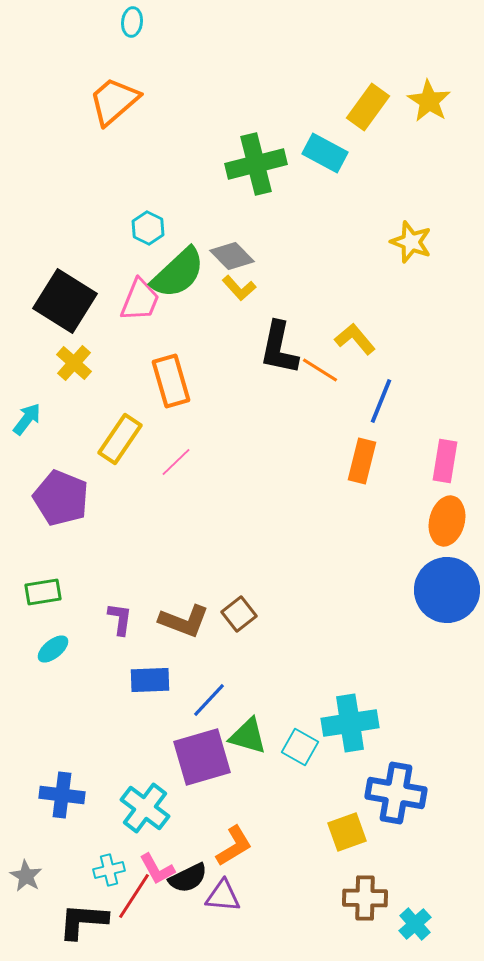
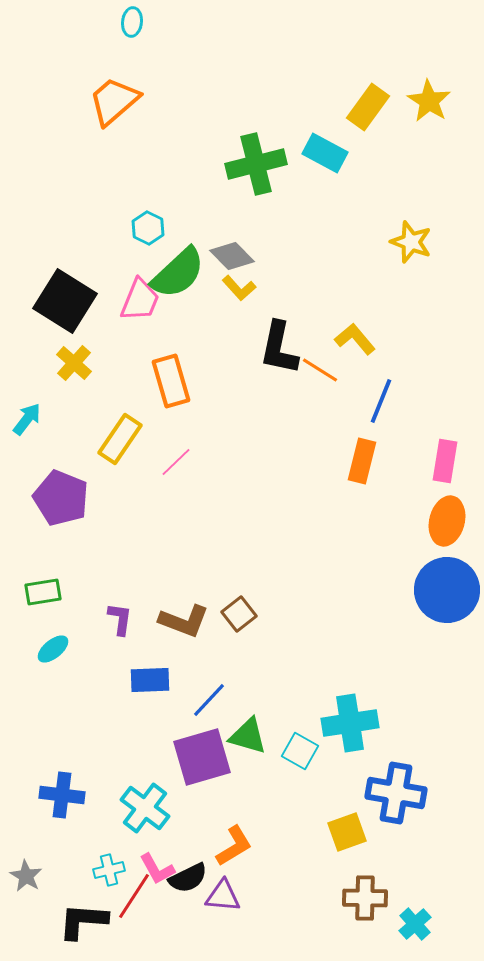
cyan square at (300, 747): moved 4 px down
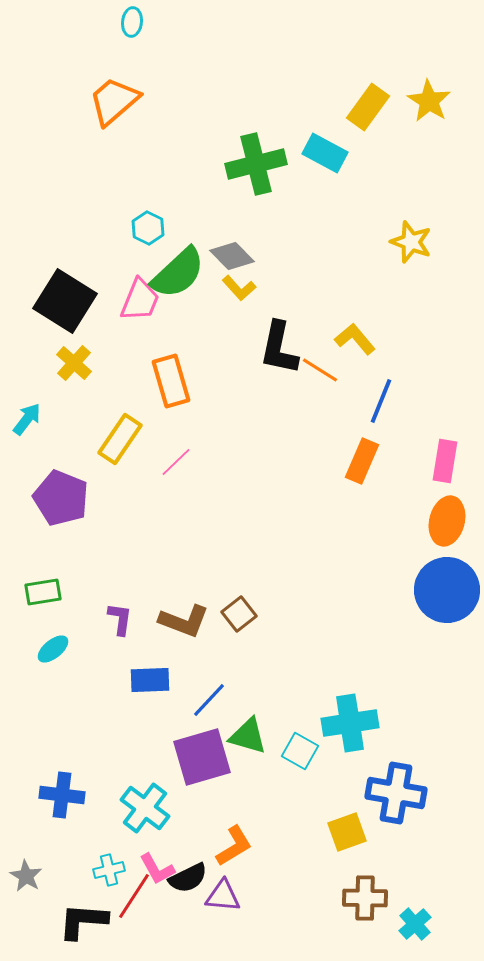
orange rectangle at (362, 461): rotated 9 degrees clockwise
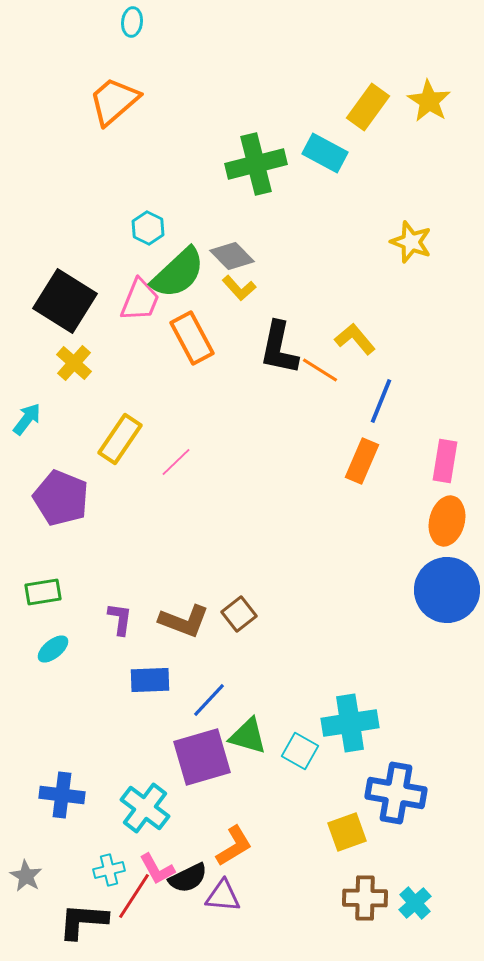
orange rectangle at (171, 381): moved 21 px right, 43 px up; rotated 12 degrees counterclockwise
cyan cross at (415, 924): moved 21 px up
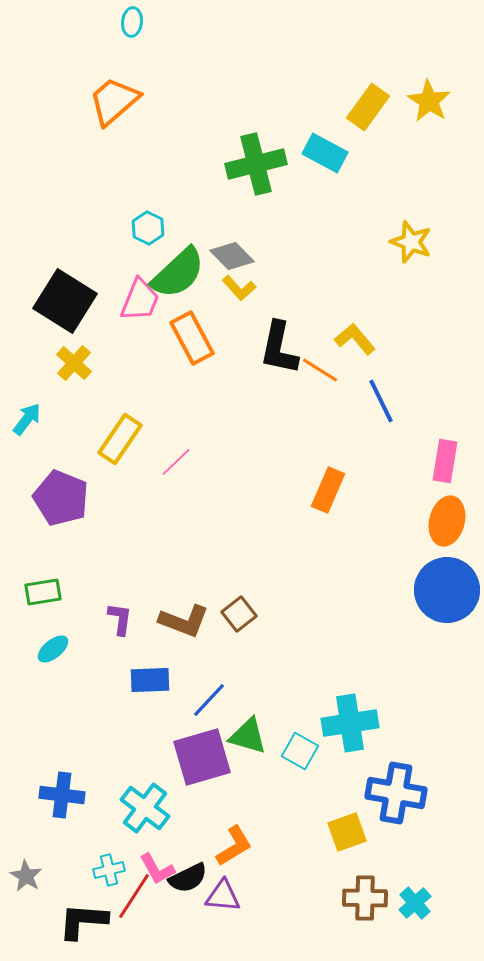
blue line at (381, 401): rotated 48 degrees counterclockwise
orange rectangle at (362, 461): moved 34 px left, 29 px down
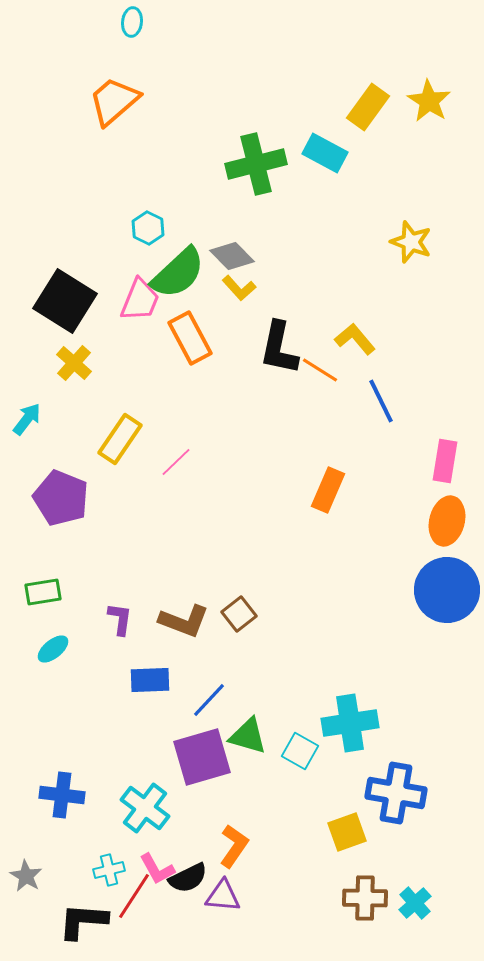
orange rectangle at (192, 338): moved 2 px left
orange L-shape at (234, 846): rotated 24 degrees counterclockwise
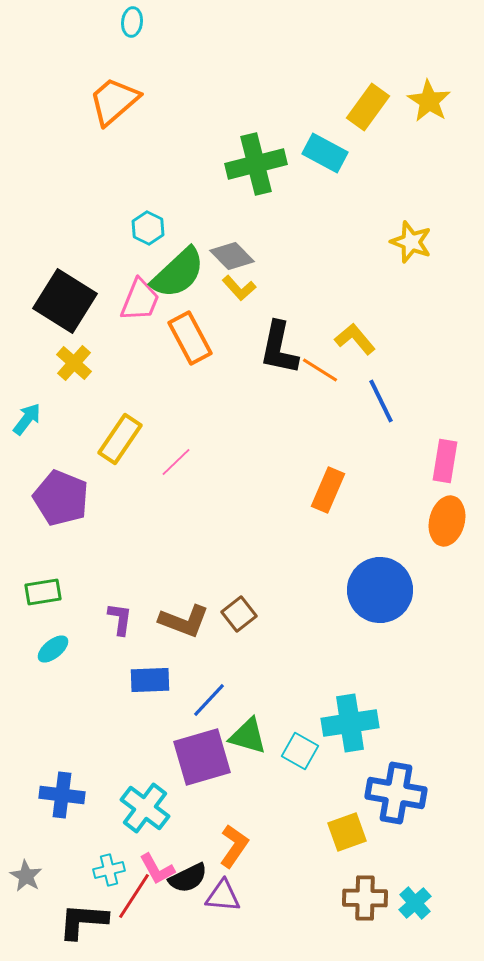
blue circle at (447, 590): moved 67 px left
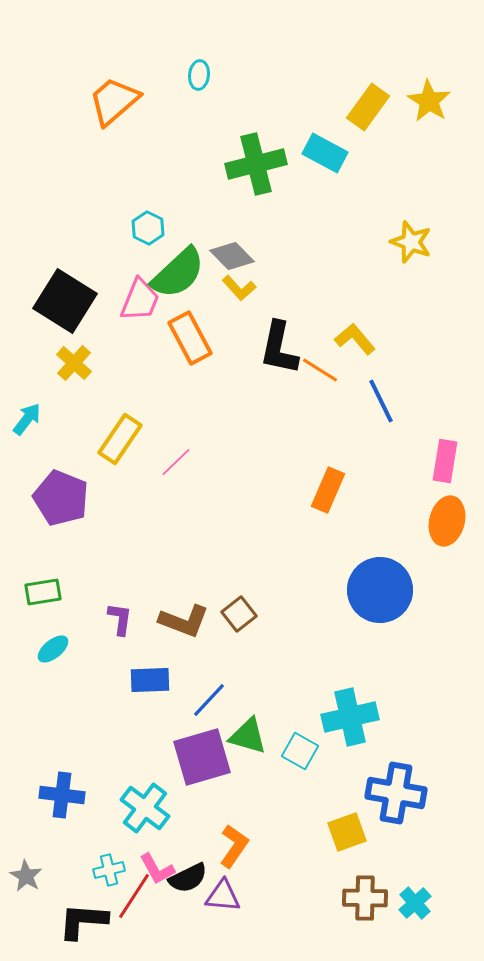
cyan ellipse at (132, 22): moved 67 px right, 53 px down
cyan cross at (350, 723): moved 6 px up; rotated 4 degrees counterclockwise
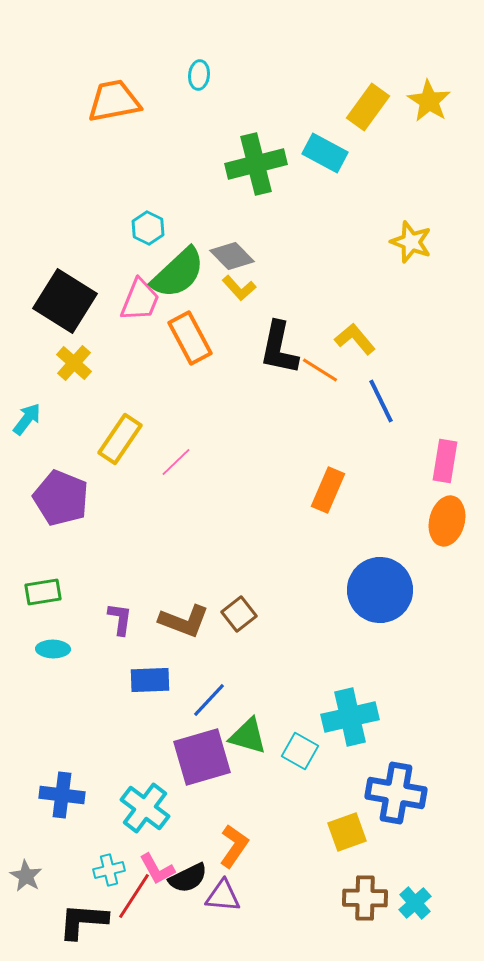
orange trapezoid at (114, 101): rotated 30 degrees clockwise
cyan ellipse at (53, 649): rotated 40 degrees clockwise
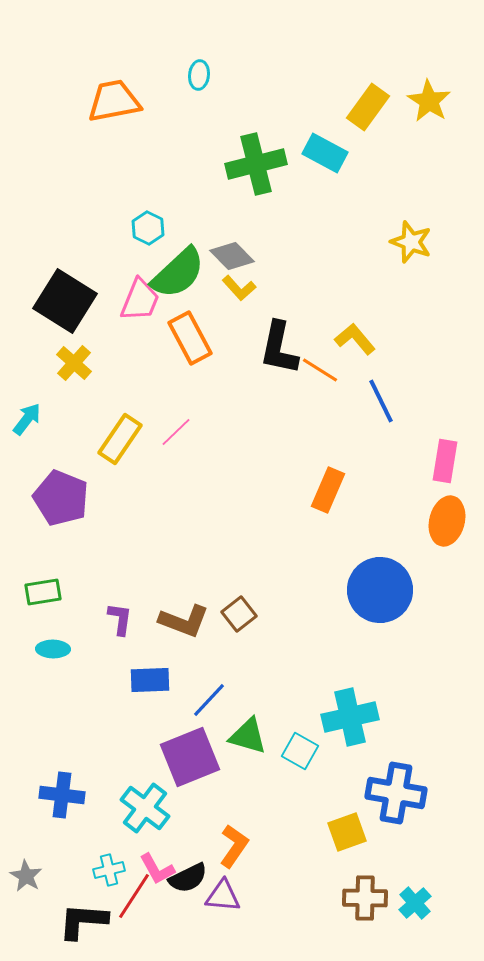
pink line at (176, 462): moved 30 px up
purple square at (202, 757): moved 12 px left; rotated 6 degrees counterclockwise
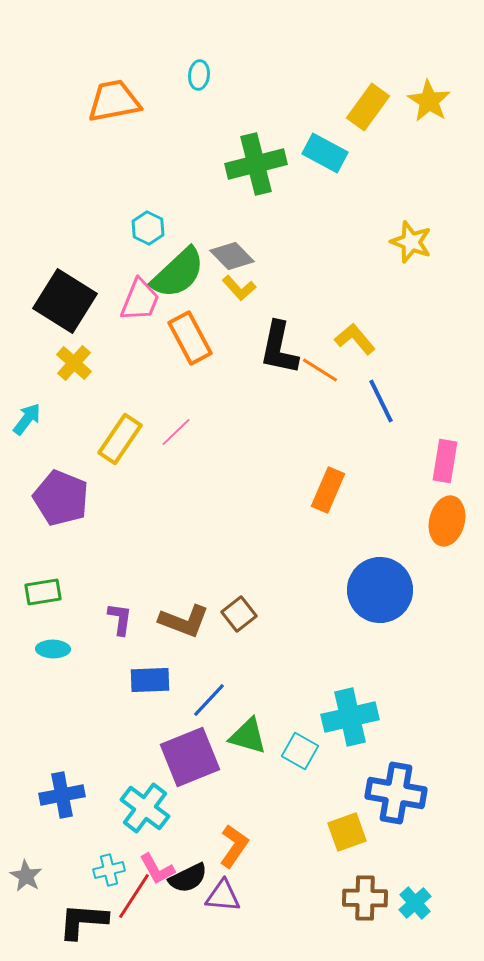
blue cross at (62, 795): rotated 18 degrees counterclockwise
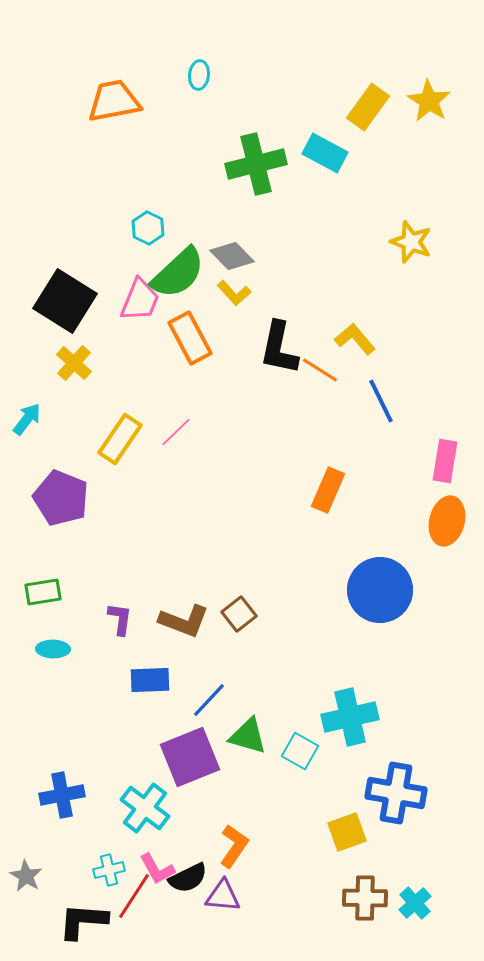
yellow L-shape at (239, 288): moved 5 px left, 5 px down
